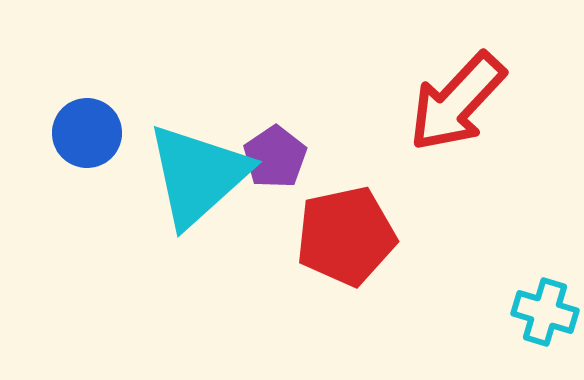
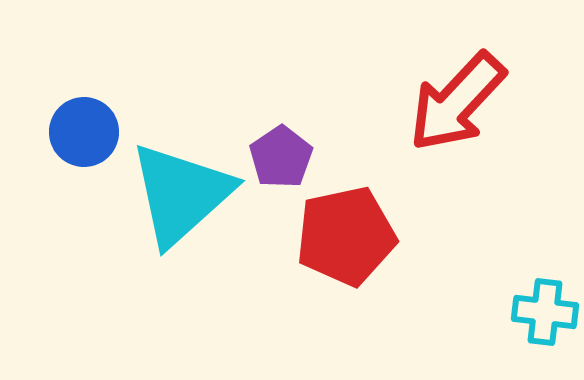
blue circle: moved 3 px left, 1 px up
purple pentagon: moved 6 px right
cyan triangle: moved 17 px left, 19 px down
cyan cross: rotated 10 degrees counterclockwise
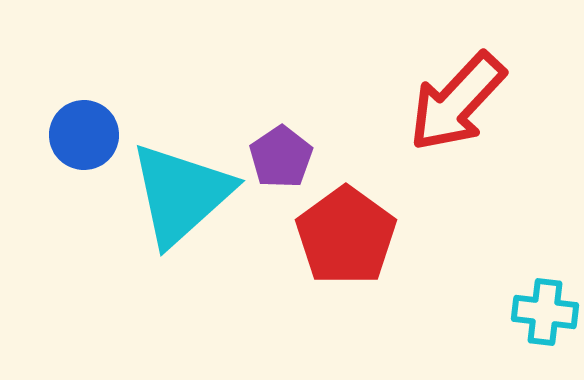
blue circle: moved 3 px down
red pentagon: rotated 24 degrees counterclockwise
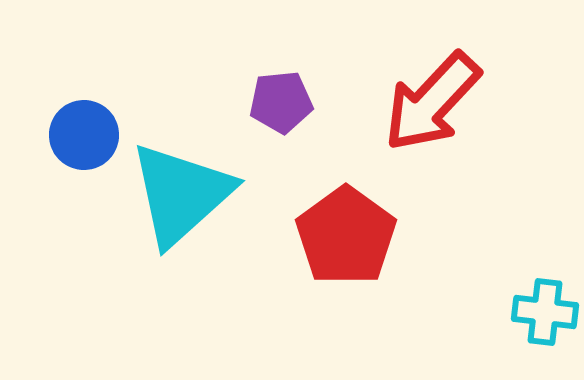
red arrow: moved 25 px left
purple pentagon: moved 55 px up; rotated 28 degrees clockwise
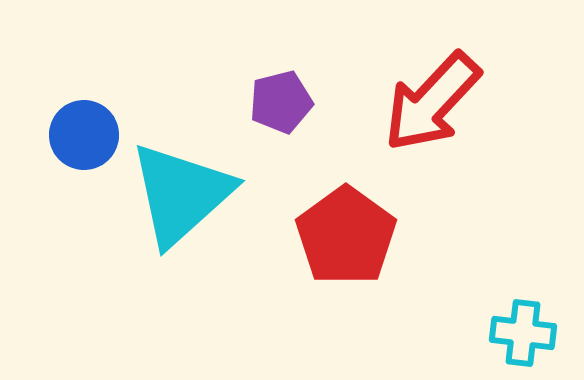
purple pentagon: rotated 8 degrees counterclockwise
cyan cross: moved 22 px left, 21 px down
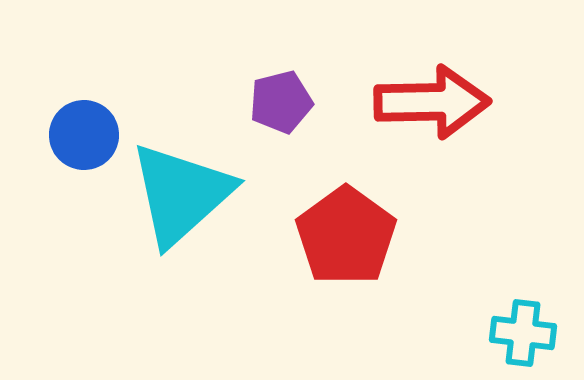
red arrow: rotated 134 degrees counterclockwise
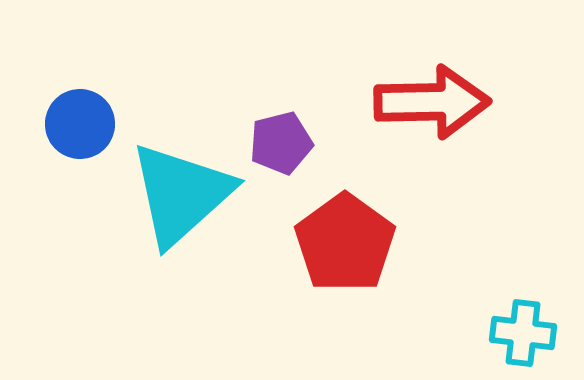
purple pentagon: moved 41 px down
blue circle: moved 4 px left, 11 px up
red pentagon: moved 1 px left, 7 px down
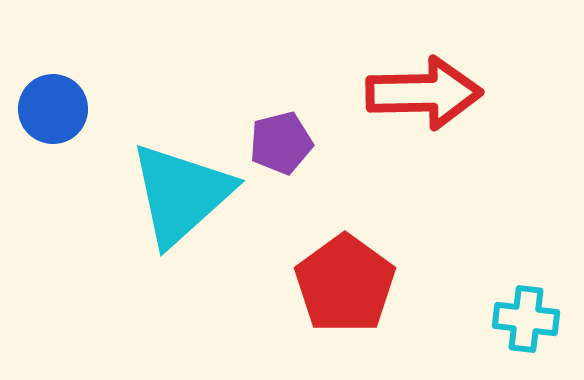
red arrow: moved 8 px left, 9 px up
blue circle: moved 27 px left, 15 px up
red pentagon: moved 41 px down
cyan cross: moved 3 px right, 14 px up
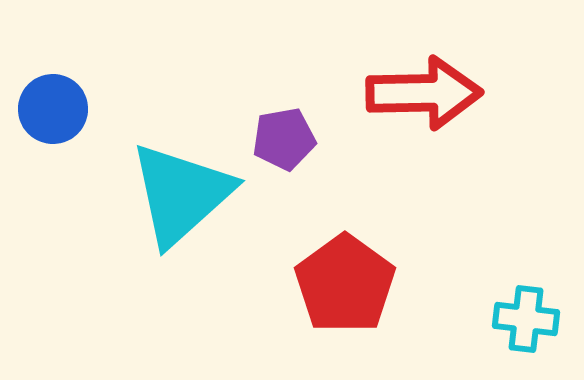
purple pentagon: moved 3 px right, 4 px up; rotated 4 degrees clockwise
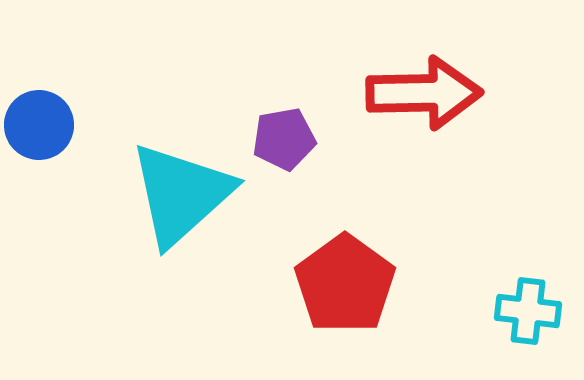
blue circle: moved 14 px left, 16 px down
cyan cross: moved 2 px right, 8 px up
